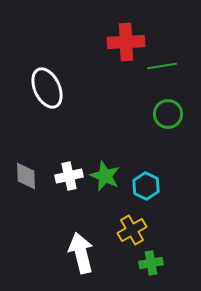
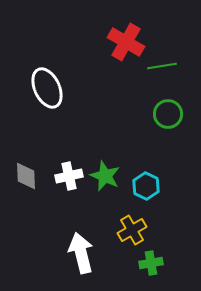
red cross: rotated 33 degrees clockwise
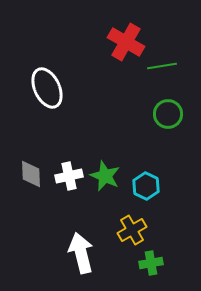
gray diamond: moved 5 px right, 2 px up
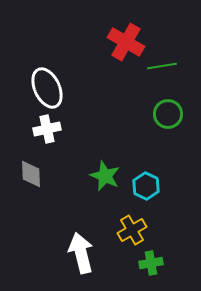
white cross: moved 22 px left, 47 px up
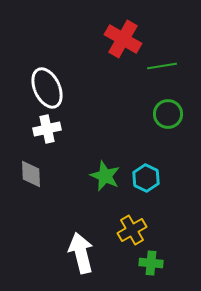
red cross: moved 3 px left, 3 px up
cyan hexagon: moved 8 px up
green cross: rotated 15 degrees clockwise
